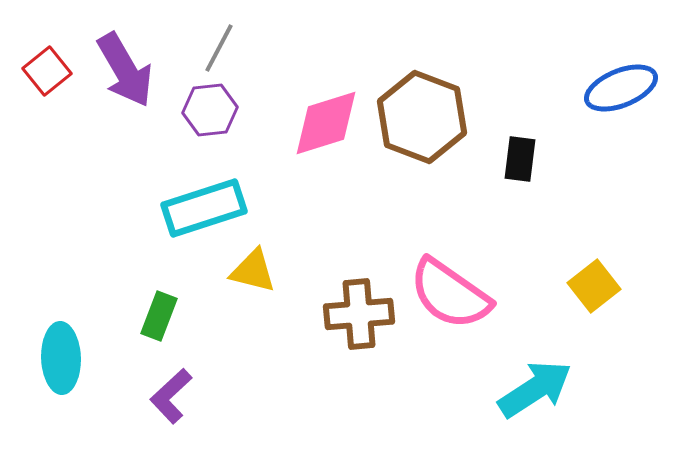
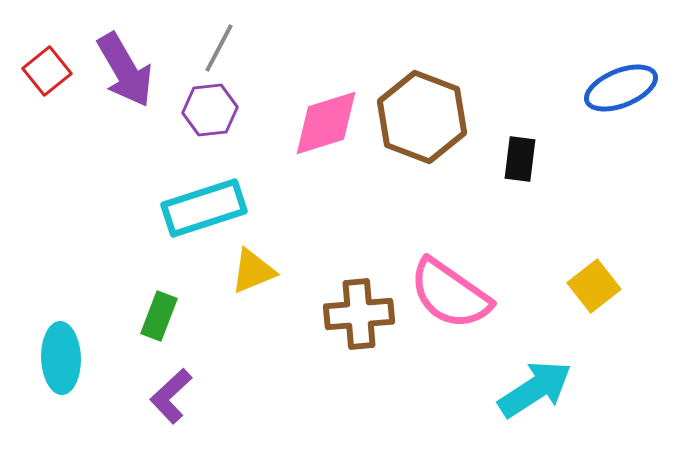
yellow triangle: rotated 36 degrees counterclockwise
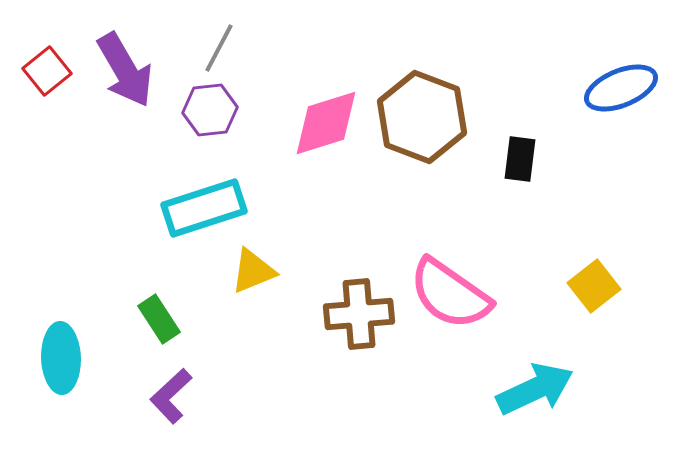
green rectangle: moved 3 px down; rotated 54 degrees counterclockwise
cyan arrow: rotated 8 degrees clockwise
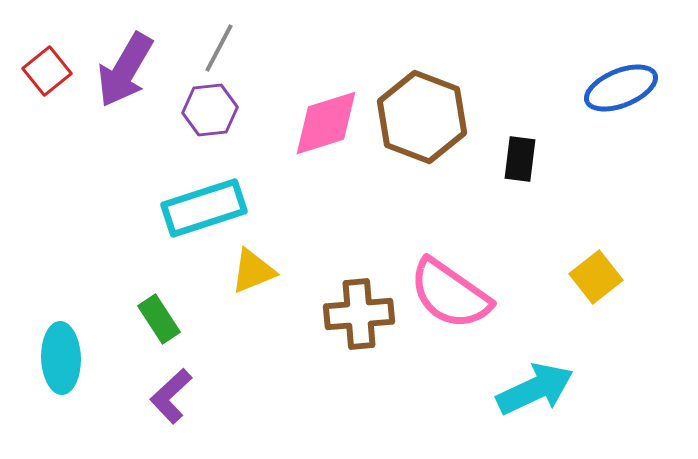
purple arrow: rotated 60 degrees clockwise
yellow square: moved 2 px right, 9 px up
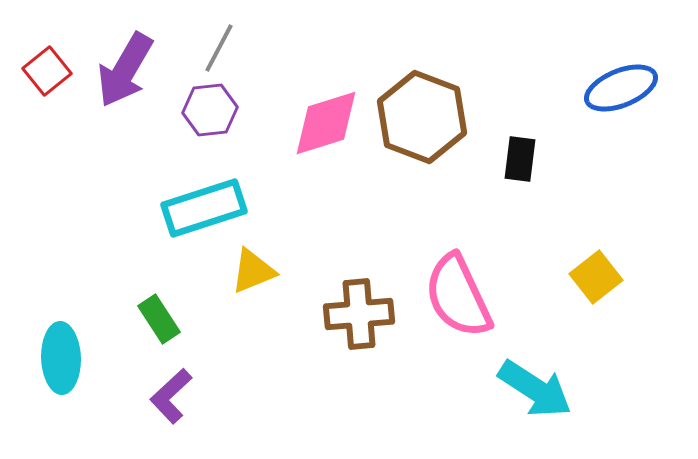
pink semicircle: moved 8 px right, 2 px down; rotated 30 degrees clockwise
cyan arrow: rotated 58 degrees clockwise
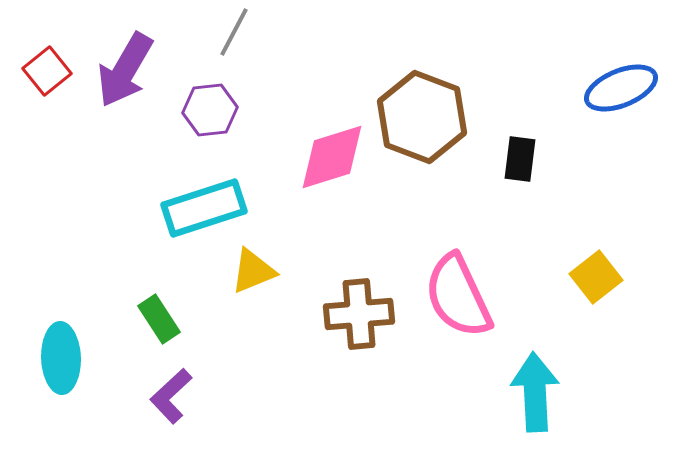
gray line: moved 15 px right, 16 px up
pink diamond: moved 6 px right, 34 px down
cyan arrow: moved 3 px down; rotated 126 degrees counterclockwise
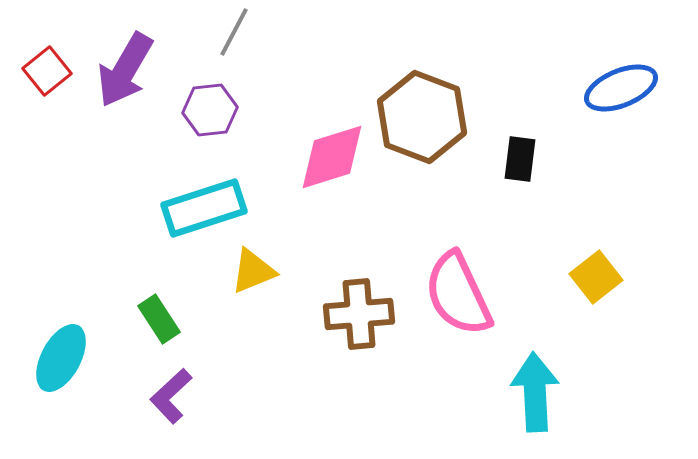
pink semicircle: moved 2 px up
cyan ellipse: rotated 30 degrees clockwise
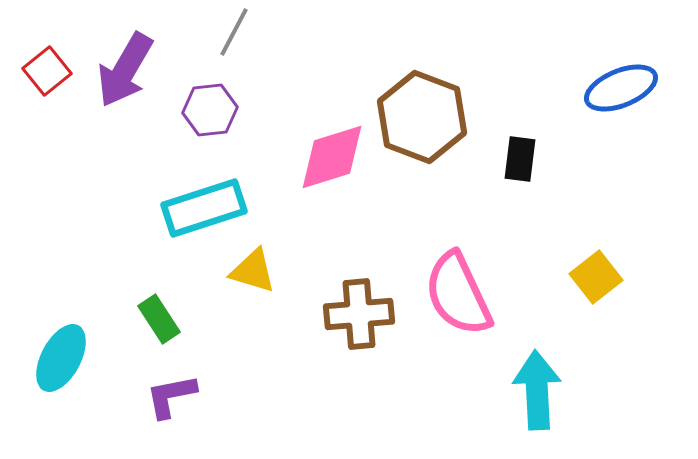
yellow triangle: rotated 39 degrees clockwise
cyan arrow: moved 2 px right, 2 px up
purple L-shape: rotated 32 degrees clockwise
